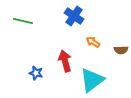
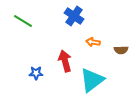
green line: rotated 18 degrees clockwise
orange arrow: rotated 24 degrees counterclockwise
blue star: rotated 16 degrees counterclockwise
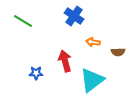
brown semicircle: moved 3 px left, 2 px down
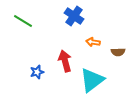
blue star: moved 1 px right, 1 px up; rotated 16 degrees counterclockwise
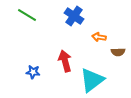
green line: moved 4 px right, 6 px up
orange arrow: moved 6 px right, 5 px up
blue star: moved 4 px left; rotated 24 degrees clockwise
